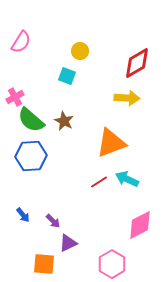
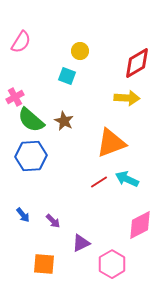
purple triangle: moved 13 px right
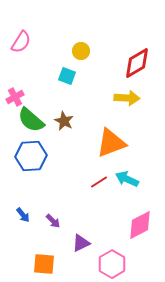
yellow circle: moved 1 px right
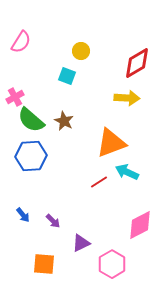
cyan arrow: moved 7 px up
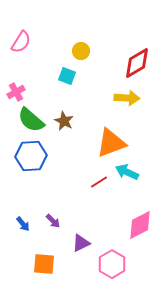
pink cross: moved 1 px right, 5 px up
blue arrow: moved 9 px down
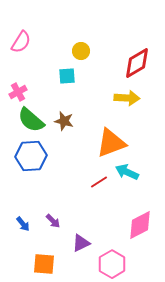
cyan square: rotated 24 degrees counterclockwise
pink cross: moved 2 px right
brown star: rotated 12 degrees counterclockwise
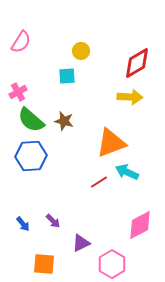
yellow arrow: moved 3 px right, 1 px up
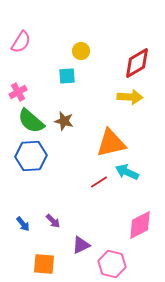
green semicircle: moved 1 px down
orange triangle: rotated 8 degrees clockwise
purple triangle: moved 2 px down
pink hexagon: rotated 16 degrees counterclockwise
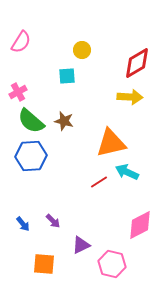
yellow circle: moved 1 px right, 1 px up
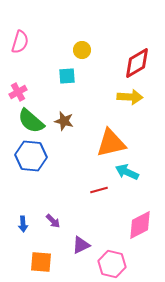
pink semicircle: moved 1 px left; rotated 15 degrees counterclockwise
blue hexagon: rotated 8 degrees clockwise
red line: moved 8 px down; rotated 18 degrees clockwise
blue arrow: rotated 35 degrees clockwise
orange square: moved 3 px left, 2 px up
